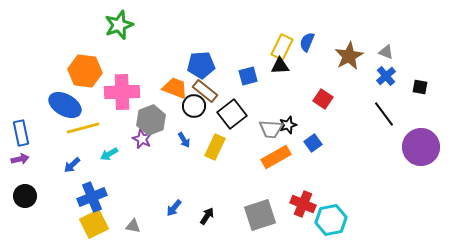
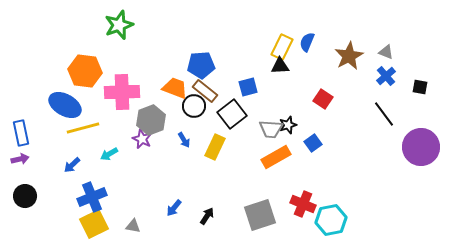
blue square at (248, 76): moved 11 px down
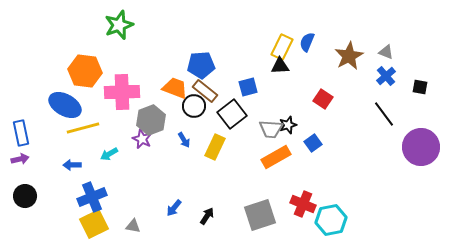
blue arrow at (72, 165): rotated 42 degrees clockwise
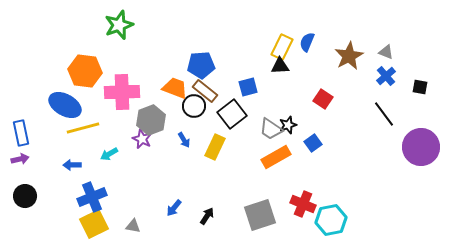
gray trapezoid at (271, 129): rotated 30 degrees clockwise
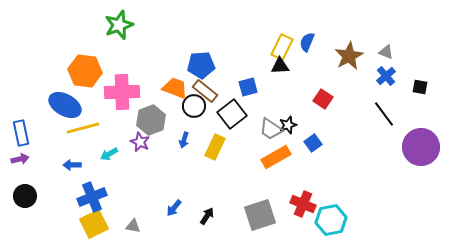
purple star at (142, 139): moved 2 px left, 3 px down
blue arrow at (184, 140): rotated 49 degrees clockwise
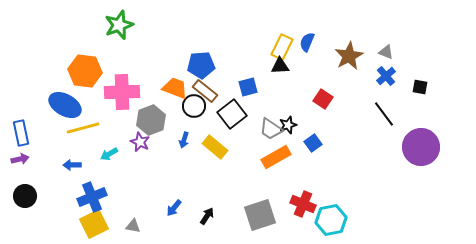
yellow rectangle at (215, 147): rotated 75 degrees counterclockwise
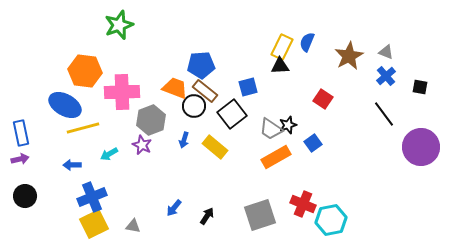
purple star at (140, 142): moved 2 px right, 3 px down
